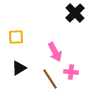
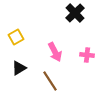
yellow square: rotated 28 degrees counterclockwise
pink cross: moved 16 px right, 17 px up
brown line: moved 2 px down
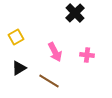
brown line: moved 1 px left; rotated 25 degrees counterclockwise
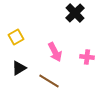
pink cross: moved 2 px down
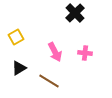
pink cross: moved 2 px left, 4 px up
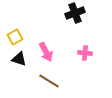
black cross: rotated 24 degrees clockwise
yellow square: moved 1 px left
pink arrow: moved 9 px left
black triangle: moved 9 px up; rotated 49 degrees clockwise
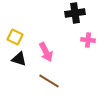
black cross: rotated 12 degrees clockwise
yellow square: rotated 35 degrees counterclockwise
pink cross: moved 3 px right, 13 px up
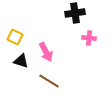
pink cross: moved 1 px right, 2 px up
black triangle: moved 2 px right, 2 px down
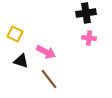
black cross: moved 11 px right
yellow square: moved 3 px up
pink arrow: rotated 36 degrees counterclockwise
brown line: moved 2 px up; rotated 20 degrees clockwise
